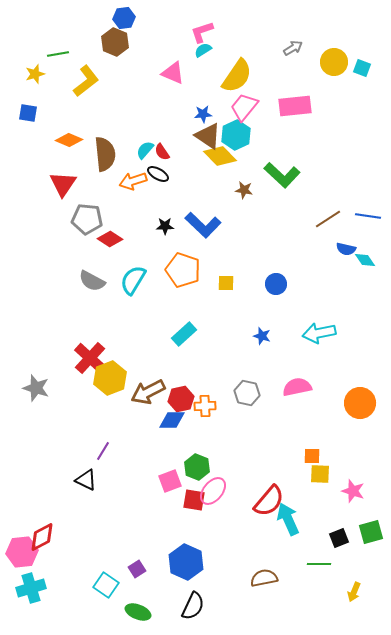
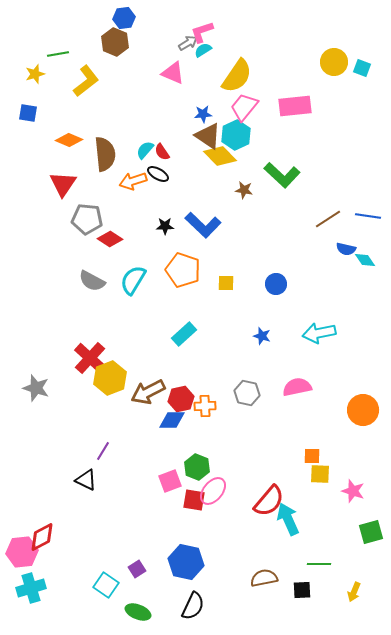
gray arrow at (293, 48): moved 105 px left, 5 px up
orange circle at (360, 403): moved 3 px right, 7 px down
black square at (339, 538): moved 37 px left, 52 px down; rotated 18 degrees clockwise
blue hexagon at (186, 562): rotated 12 degrees counterclockwise
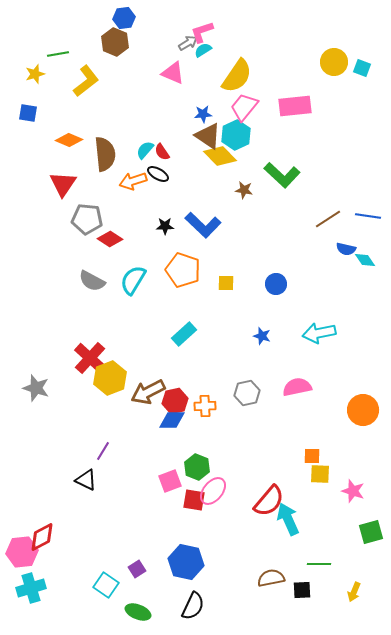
gray hexagon at (247, 393): rotated 25 degrees counterclockwise
red hexagon at (181, 399): moved 6 px left, 2 px down
brown semicircle at (264, 578): moved 7 px right
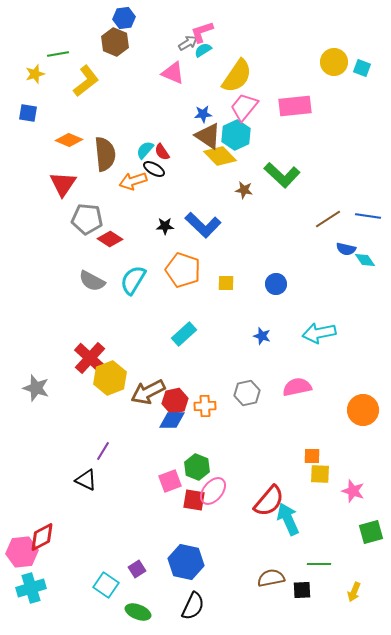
black ellipse at (158, 174): moved 4 px left, 5 px up
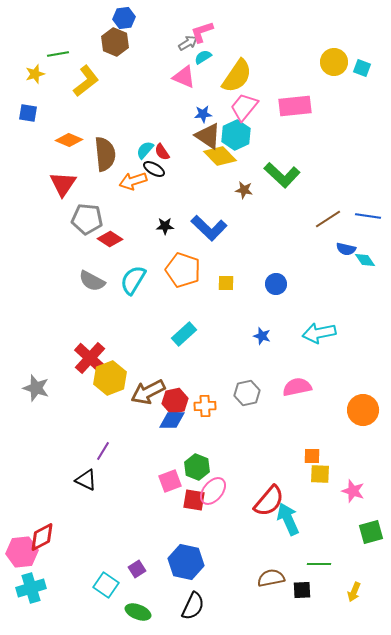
cyan semicircle at (203, 50): moved 7 px down
pink triangle at (173, 73): moved 11 px right, 4 px down
blue L-shape at (203, 225): moved 6 px right, 3 px down
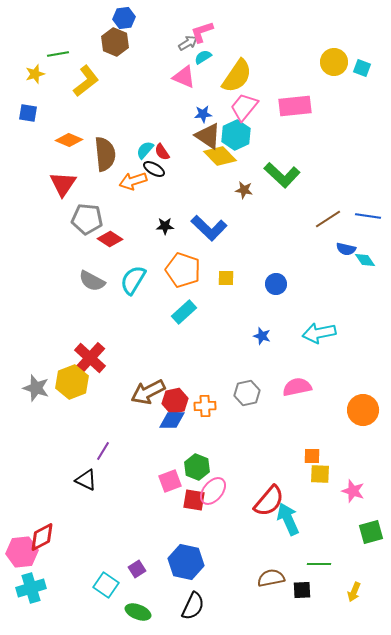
yellow square at (226, 283): moved 5 px up
cyan rectangle at (184, 334): moved 22 px up
yellow hexagon at (110, 378): moved 38 px left, 4 px down
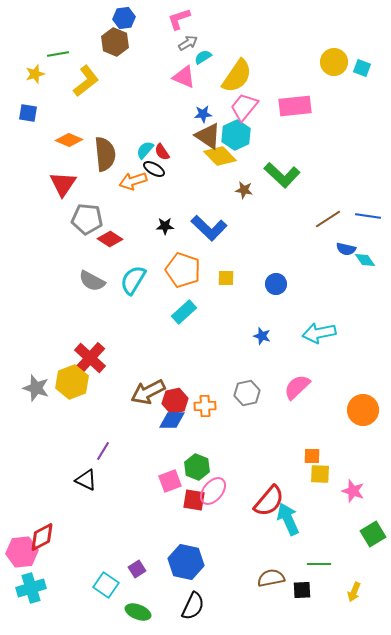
pink L-shape at (202, 32): moved 23 px left, 13 px up
pink semicircle at (297, 387): rotated 32 degrees counterclockwise
green square at (371, 532): moved 2 px right, 2 px down; rotated 15 degrees counterclockwise
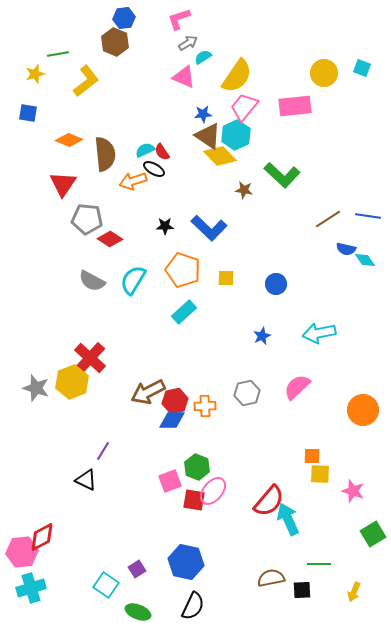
yellow circle at (334, 62): moved 10 px left, 11 px down
cyan semicircle at (145, 150): rotated 24 degrees clockwise
blue star at (262, 336): rotated 30 degrees clockwise
